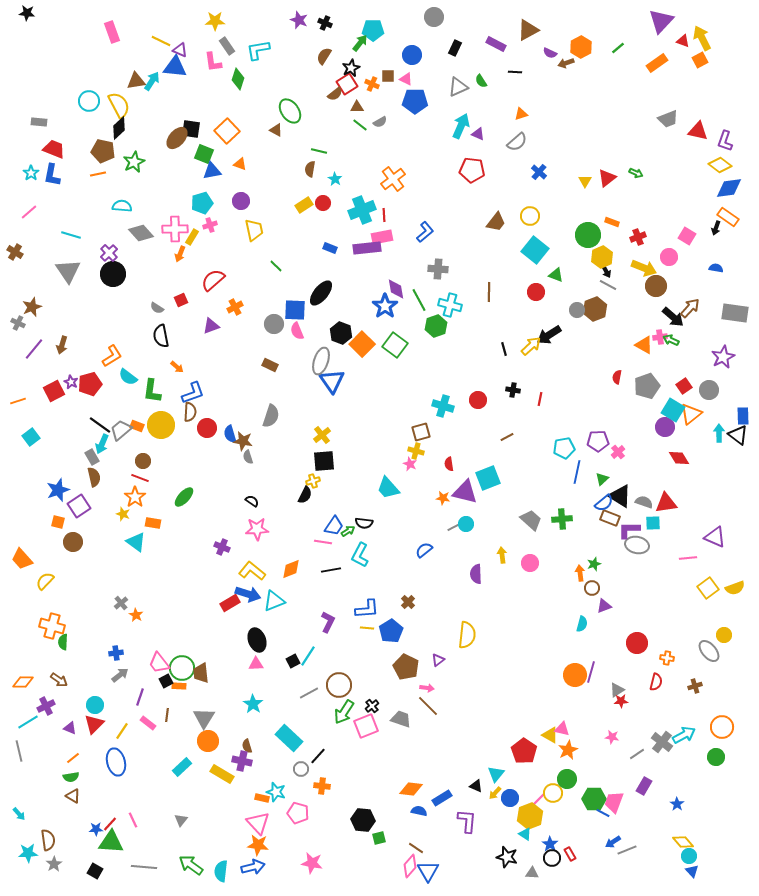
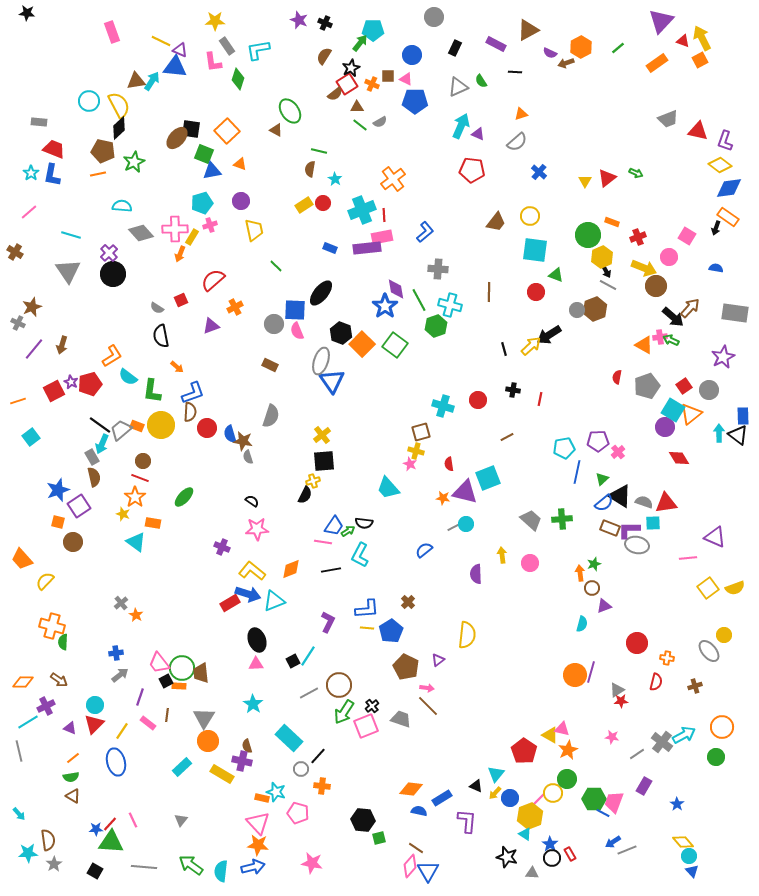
cyan square at (535, 250): rotated 32 degrees counterclockwise
brown rectangle at (610, 518): moved 10 px down
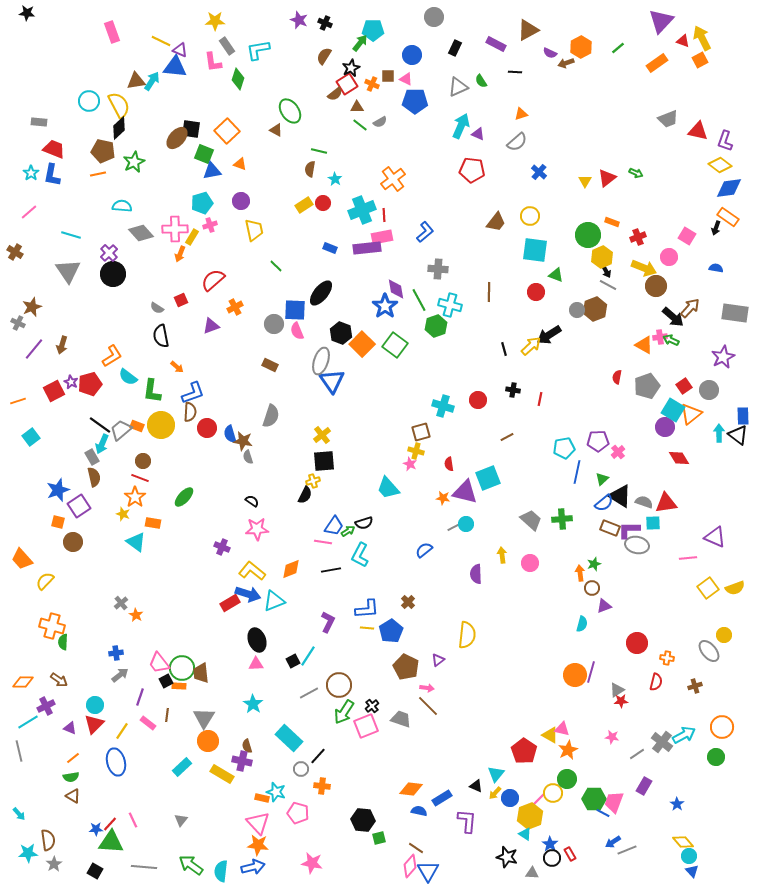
black semicircle at (364, 523): rotated 24 degrees counterclockwise
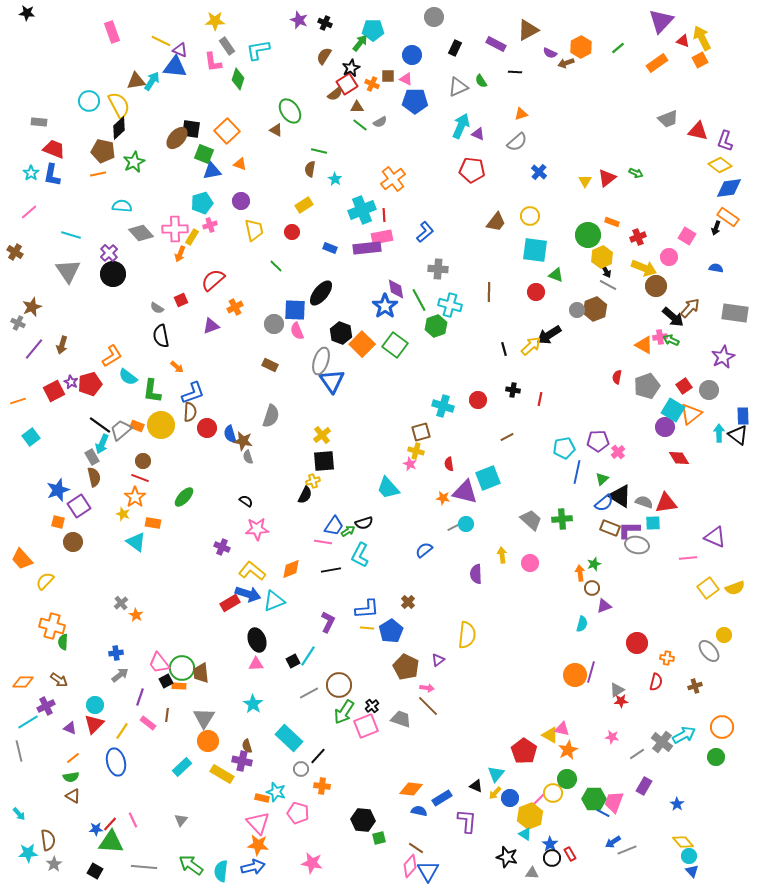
red circle at (323, 203): moved 31 px left, 29 px down
black semicircle at (252, 501): moved 6 px left
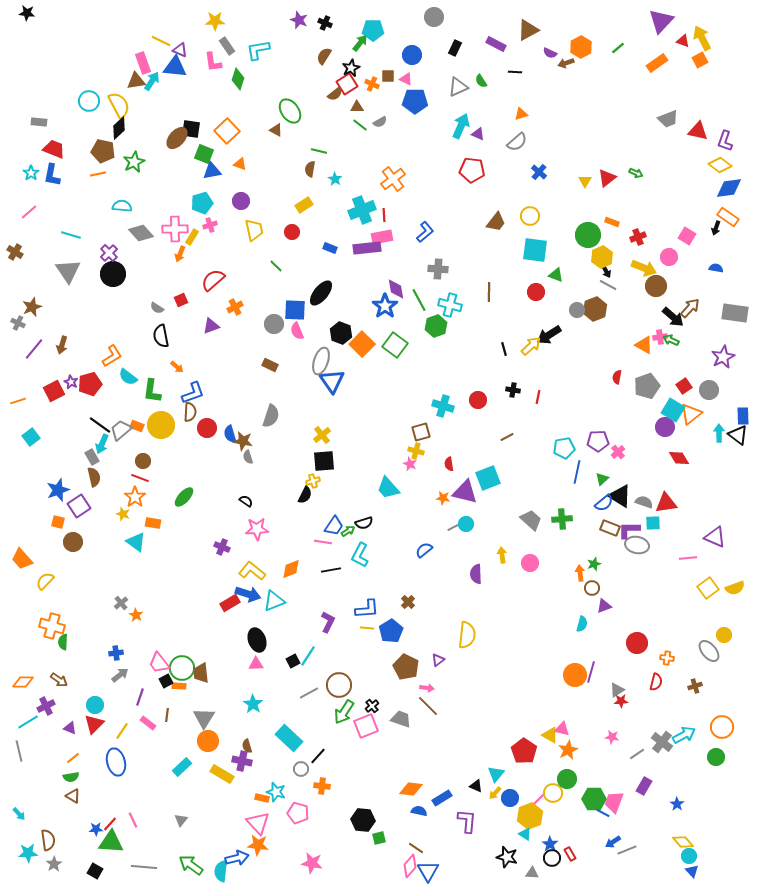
pink rectangle at (112, 32): moved 31 px right, 31 px down
red line at (540, 399): moved 2 px left, 2 px up
blue arrow at (253, 867): moved 16 px left, 9 px up
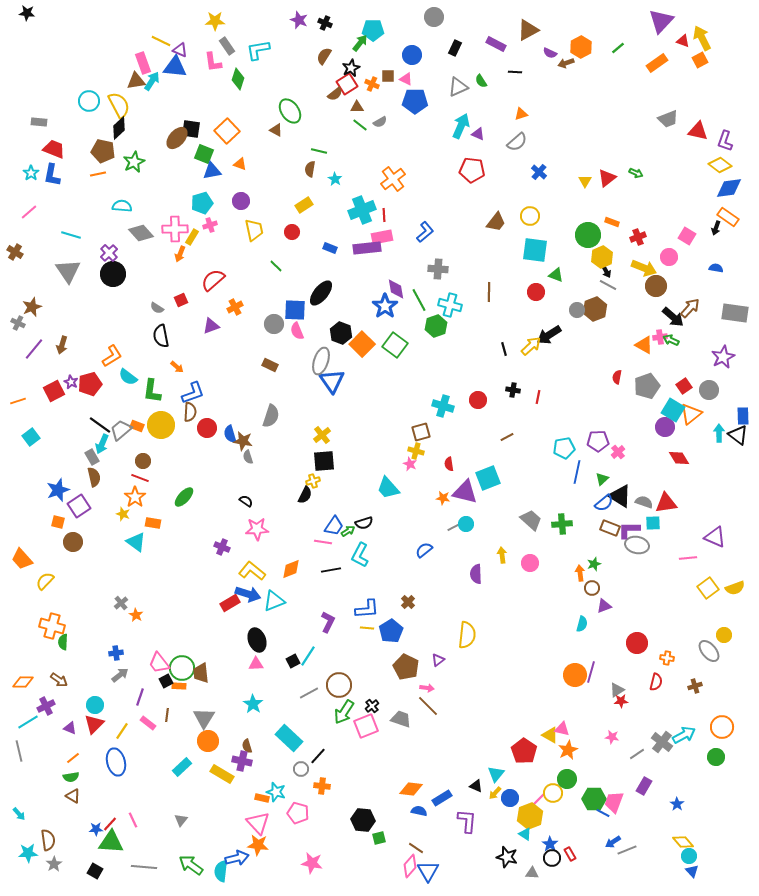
green cross at (562, 519): moved 5 px down
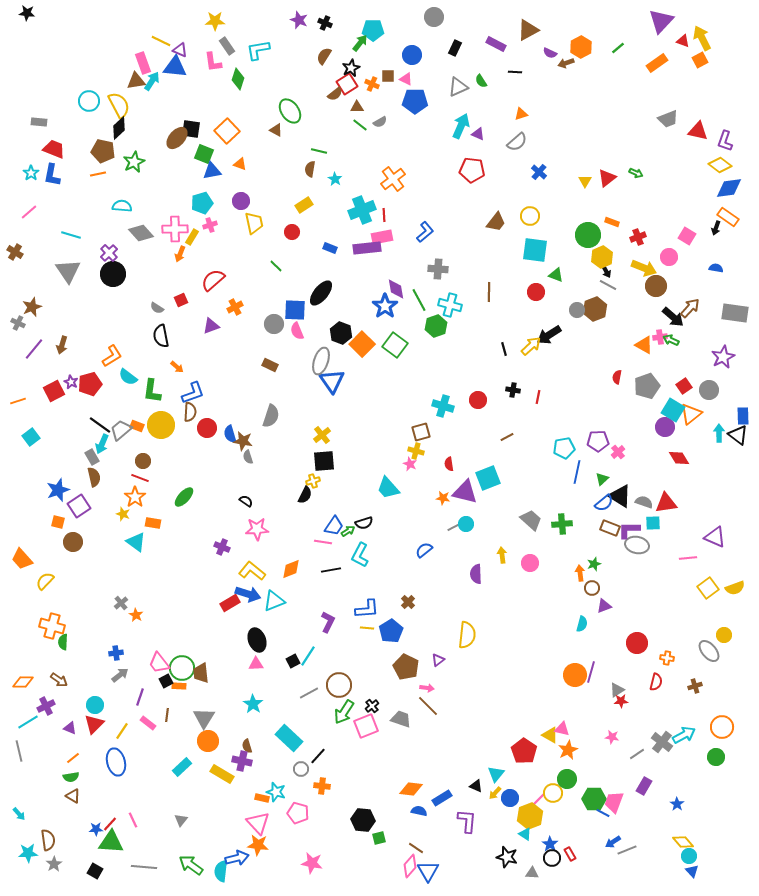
yellow trapezoid at (254, 230): moved 7 px up
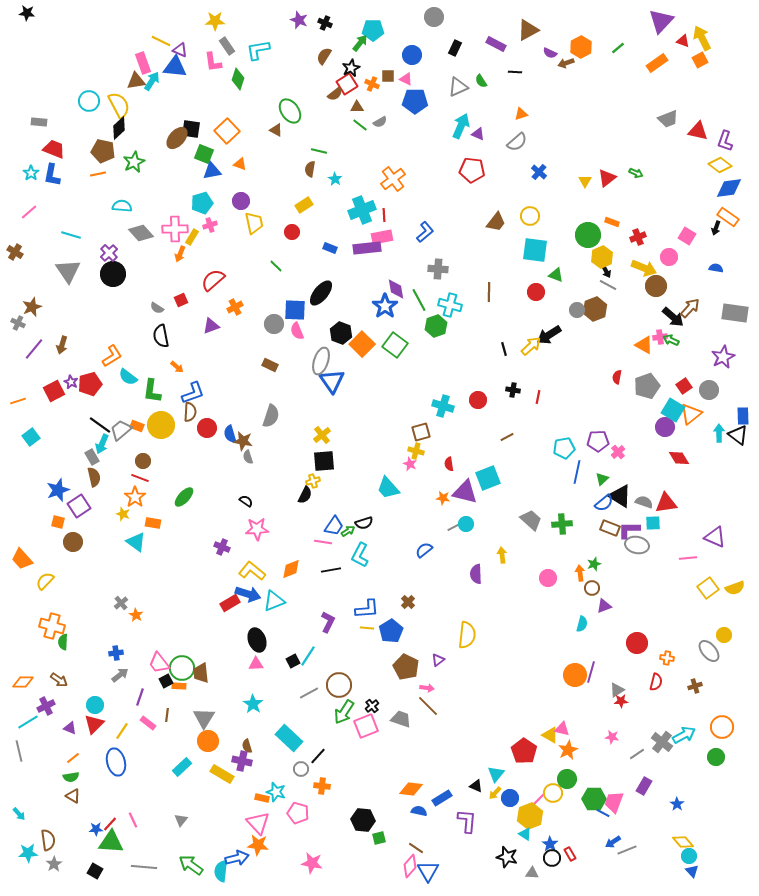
pink circle at (530, 563): moved 18 px right, 15 px down
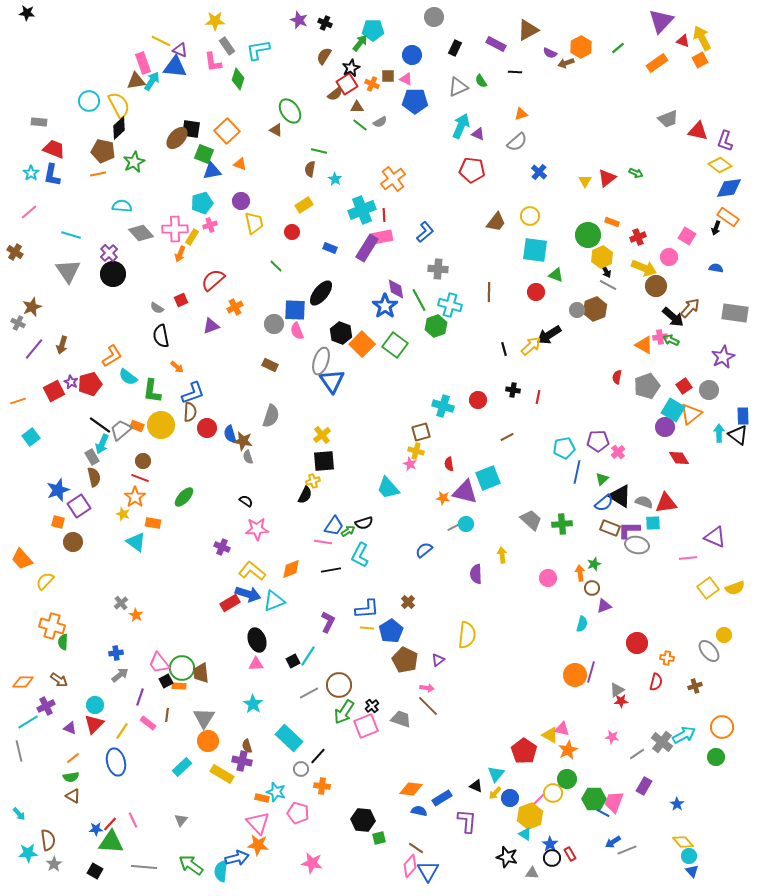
purple rectangle at (367, 248): rotated 52 degrees counterclockwise
brown pentagon at (406, 667): moved 1 px left, 7 px up
